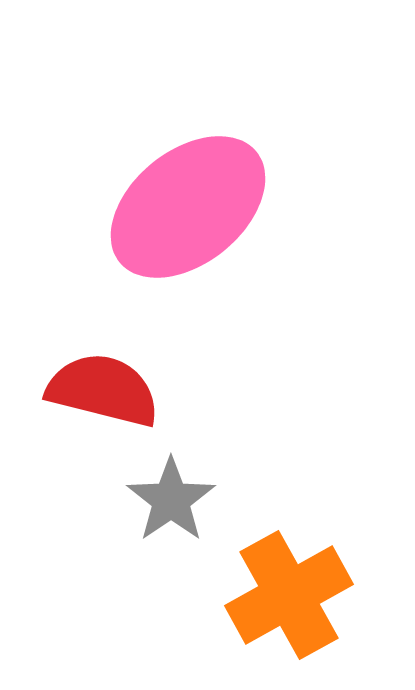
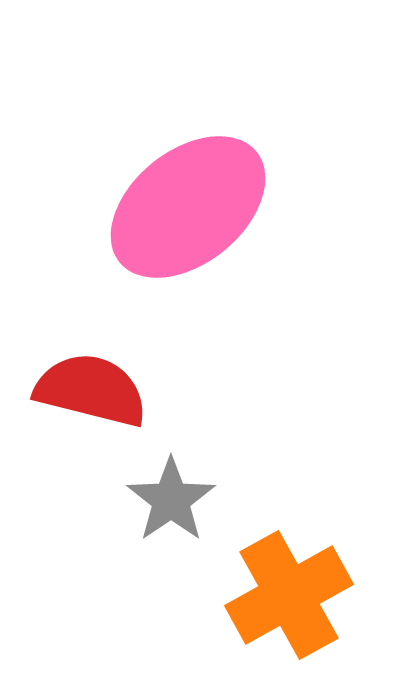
red semicircle: moved 12 px left
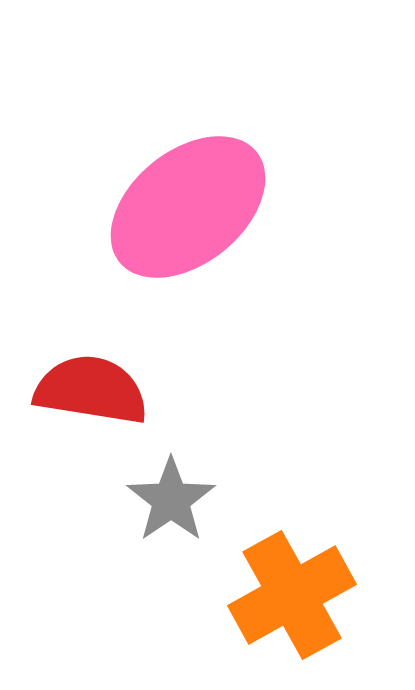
red semicircle: rotated 5 degrees counterclockwise
orange cross: moved 3 px right
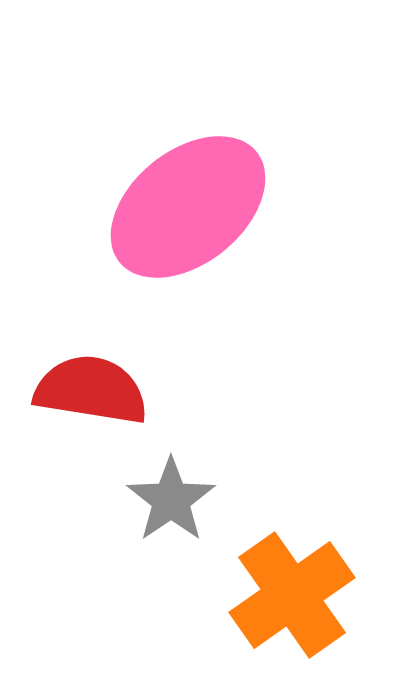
orange cross: rotated 6 degrees counterclockwise
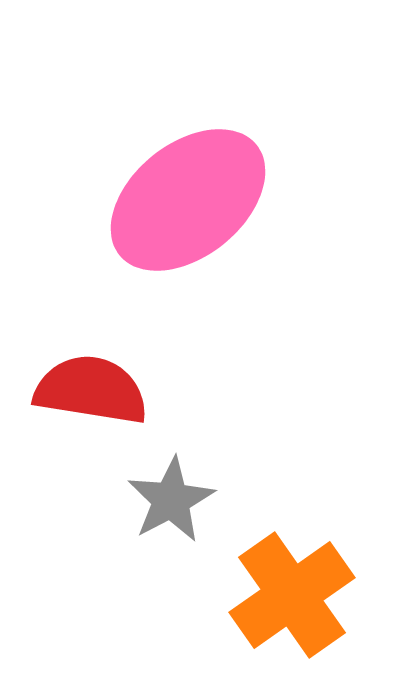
pink ellipse: moved 7 px up
gray star: rotated 6 degrees clockwise
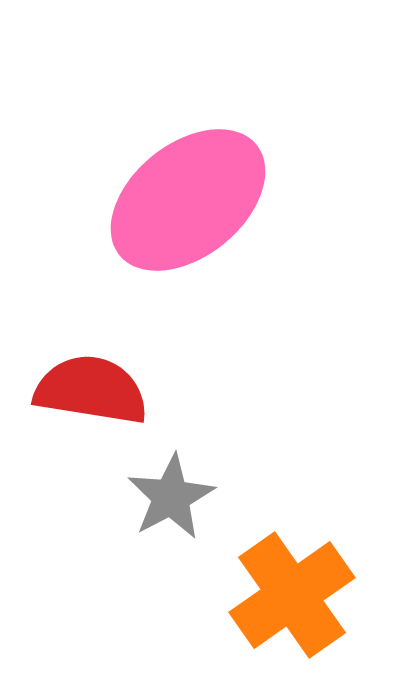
gray star: moved 3 px up
